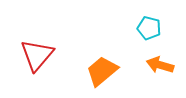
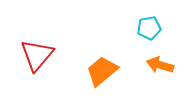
cyan pentagon: rotated 25 degrees counterclockwise
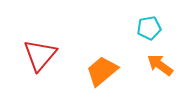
red triangle: moved 3 px right
orange arrow: rotated 20 degrees clockwise
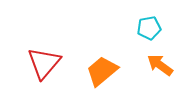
red triangle: moved 4 px right, 8 px down
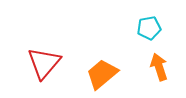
orange arrow: moved 1 px left, 2 px down; rotated 36 degrees clockwise
orange trapezoid: moved 3 px down
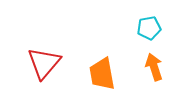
orange arrow: moved 5 px left
orange trapezoid: rotated 60 degrees counterclockwise
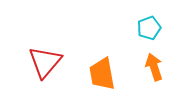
cyan pentagon: rotated 10 degrees counterclockwise
red triangle: moved 1 px right, 1 px up
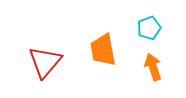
orange arrow: moved 1 px left
orange trapezoid: moved 1 px right, 24 px up
